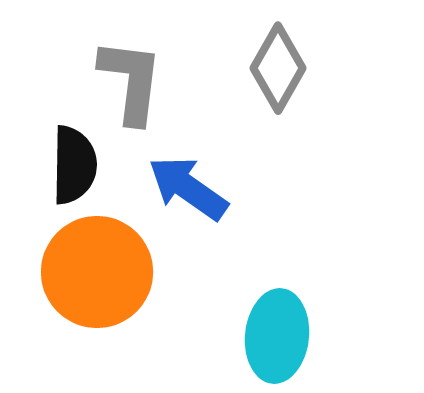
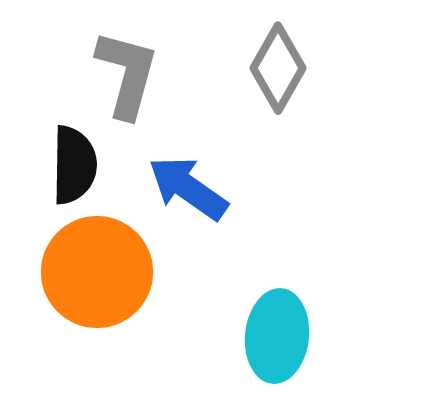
gray L-shape: moved 4 px left, 7 px up; rotated 8 degrees clockwise
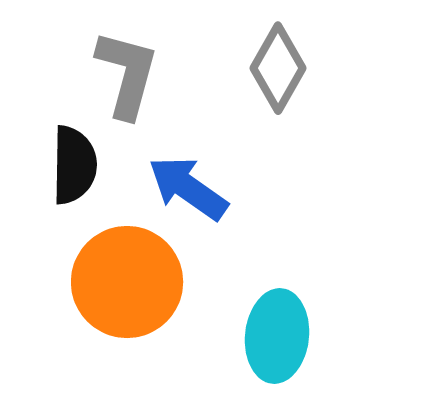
orange circle: moved 30 px right, 10 px down
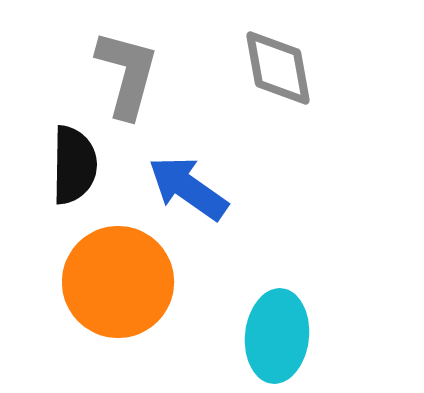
gray diamond: rotated 40 degrees counterclockwise
orange circle: moved 9 px left
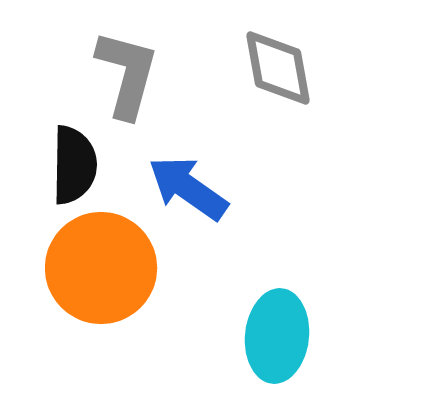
orange circle: moved 17 px left, 14 px up
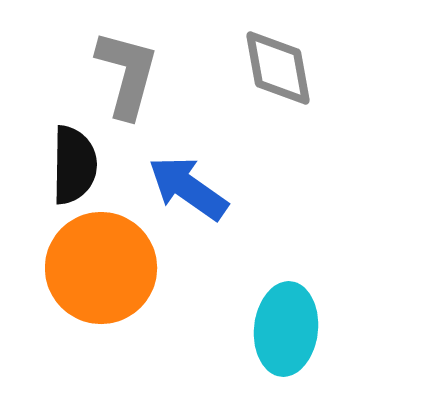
cyan ellipse: moved 9 px right, 7 px up
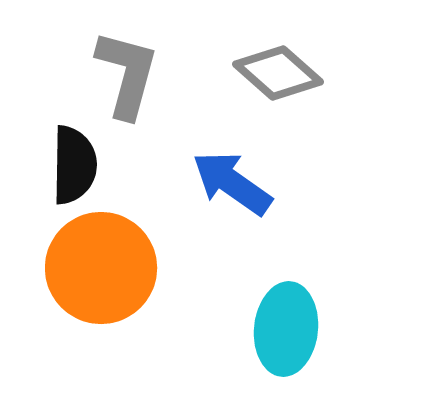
gray diamond: moved 5 px down; rotated 38 degrees counterclockwise
blue arrow: moved 44 px right, 5 px up
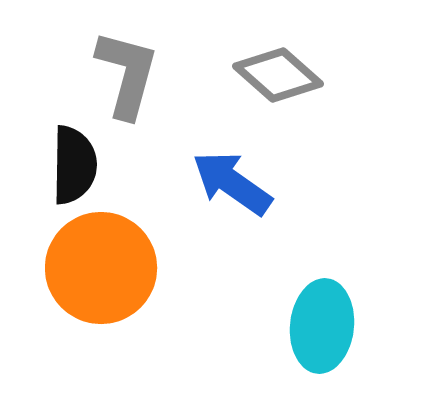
gray diamond: moved 2 px down
cyan ellipse: moved 36 px right, 3 px up
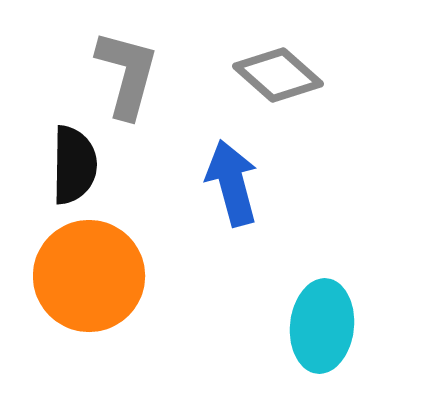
blue arrow: rotated 40 degrees clockwise
orange circle: moved 12 px left, 8 px down
